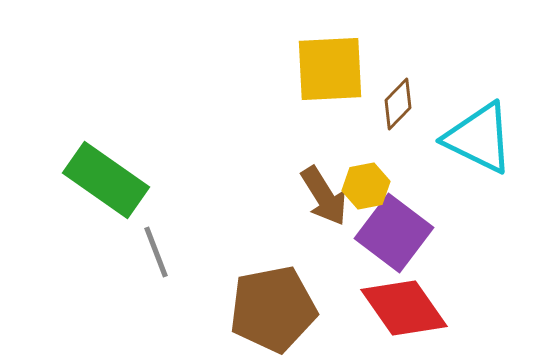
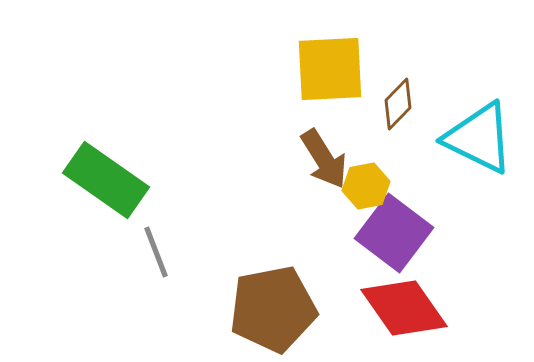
brown arrow: moved 37 px up
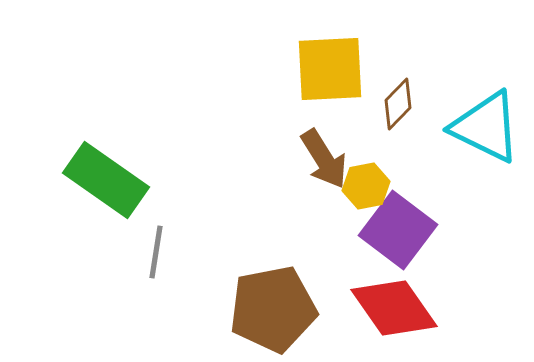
cyan triangle: moved 7 px right, 11 px up
purple square: moved 4 px right, 3 px up
gray line: rotated 30 degrees clockwise
red diamond: moved 10 px left
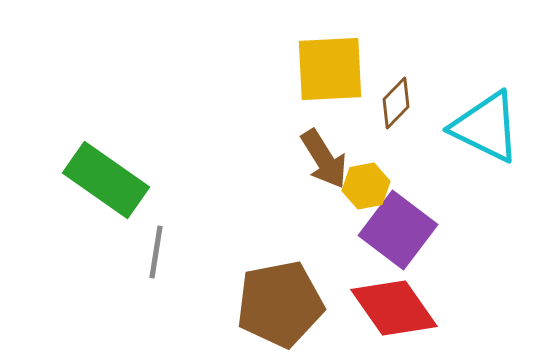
brown diamond: moved 2 px left, 1 px up
brown pentagon: moved 7 px right, 5 px up
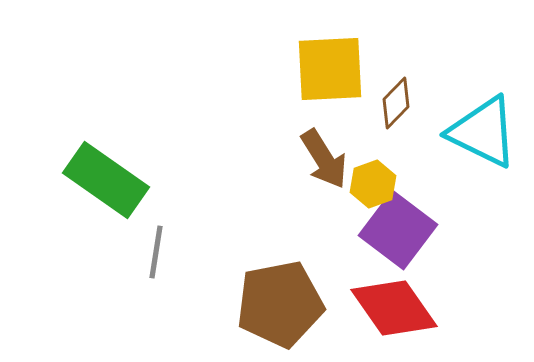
cyan triangle: moved 3 px left, 5 px down
yellow hexagon: moved 7 px right, 2 px up; rotated 9 degrees counterclockwise
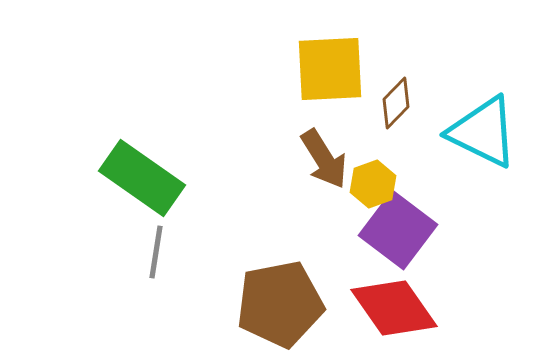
green rectangle: moved 36 px right, 2 px up
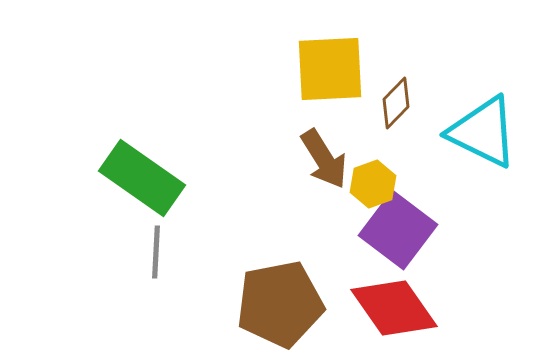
gray line: rotated 6 degrees counterclockwise
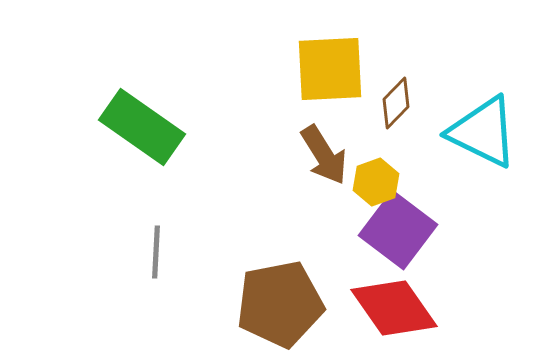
brown arrow: moved 4 px up
green rectangle: moved 51 px up
yellow hexagon: moved 3 px right, 2 px up
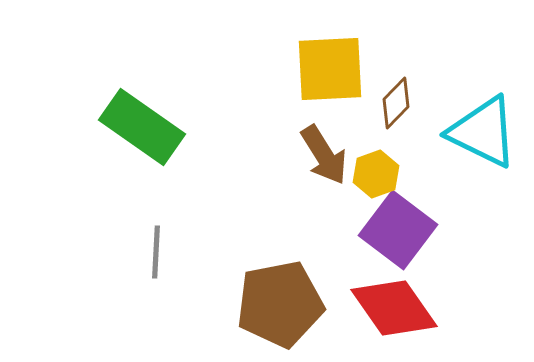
yellow hexagon: moved 8 px up
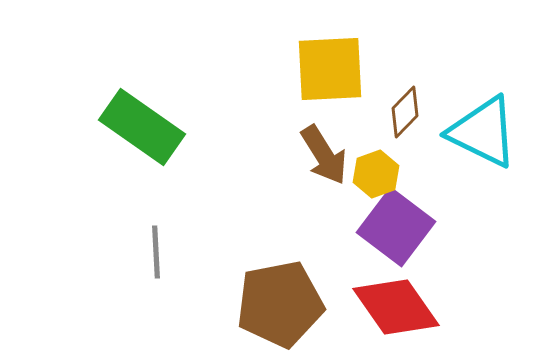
brown diamond: moved 9 px right, 9 px down
purple square: moved 2 px left, 3 px up
gray line: rotated 6 degrees counterclockwise
red diamond: moved 2 px right, 1 px up
